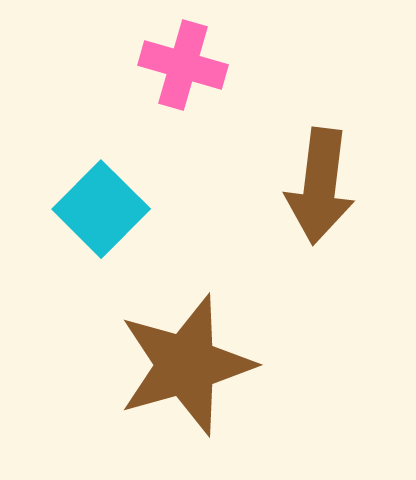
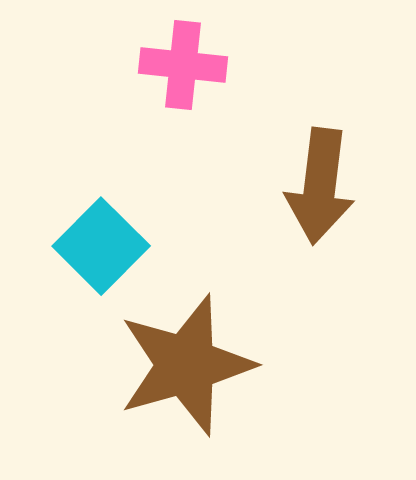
pink cross: rotated 10 degrees counterclockwise
cyan square: moved 37 px down
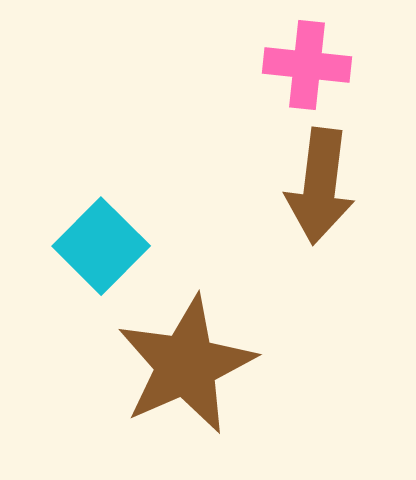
pink cross: moved 124 px right
brown star: rotated 8 degrees counterclockwise
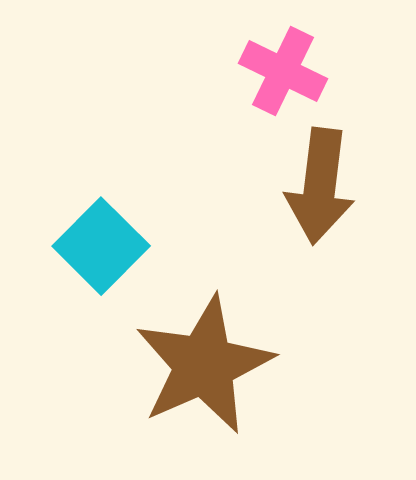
pink cross: moved 24 px left, 6 px down; rotated 20 degrees clockwise
brown star: moved 18 px right
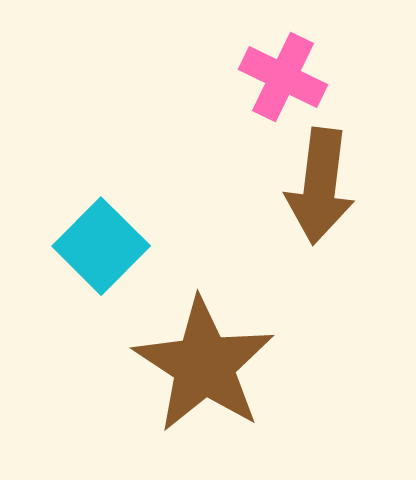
pink cross: moved 6 px down
brown star: rotated 15 degrees counterclockwise
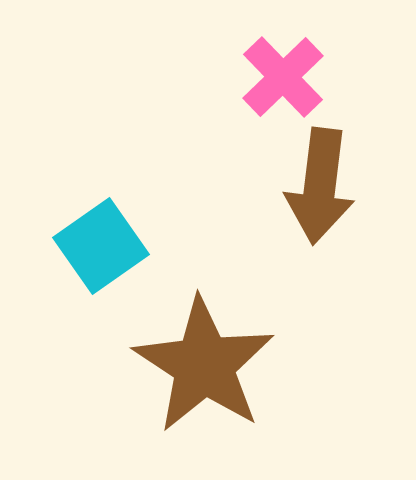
pink cross: rotated 20 degrees clockwise
cyan square: rotated 10 degrees clockwise
